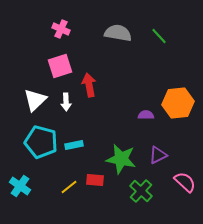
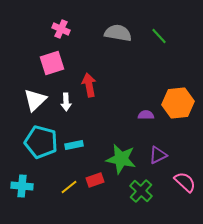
pink square: moved 8 px left, 3 px up
red rectangle: rotated 24 degrees counterclockwise
cyan cross: moved 2 px right; rotated 30 degrees counterclockwise
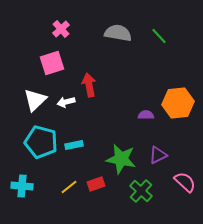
pink cross: rotated 24 degrees clockwise
white arrow: rotated 78 degrees clockwise
red rectangle: moved 1 px right, 4 px down
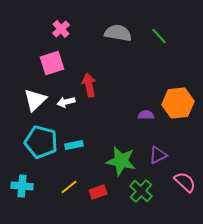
green star: moved 2 px down
red rectangle: moved 2 px right, 8 px down
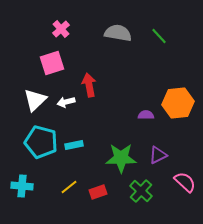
green star: moved 3 px up; rotated 12 degrees counterclockwise
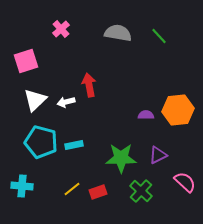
pink square: moved 26 px left, 2 px up
orange hexagon: moved 7 px down
yellow line: moved 3 px right, 2 px down
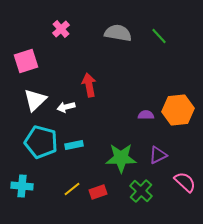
white arrow: moved 5 px down
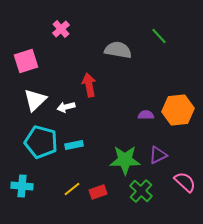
gray semicircle: moved 17 px down
green star: moved 4 px right, 2 px down
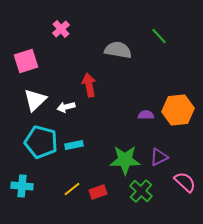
purple triangle: moved 1 px right, 2 px down
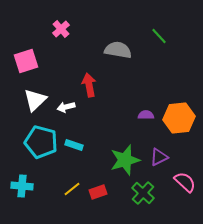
orange hexagon: moved 1 px right, 8 px down
cyan rectangle: rotated 30 degrees clockwise
green star: rotated 16 degrees counterclockwise
green cross: moved 2 px right, 2 px down
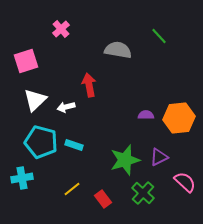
cyan cross: moved 8 px up; rotated 15 degrees counterclockwise
red rectangle: moved 5 px right, 7 px down; rotated 72 degrees clockwise
